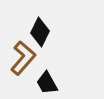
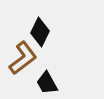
brown L-shape: rotated 12 degrees clockwise
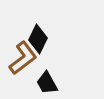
black diamond: moved 2 px left, 7 px down
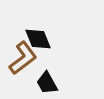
black diamond: rotated 48 degrees counterclockwise
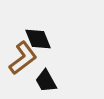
black trapezoid: moved 1 px left, 2 px up
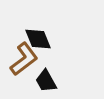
brown L-shape: moved 1 px right, 1 px down
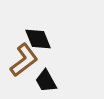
brown L-shape: moved 1 px down
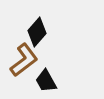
black diamond: moved 1 px left, 7 px up; rotated 64 degrees clockwise
